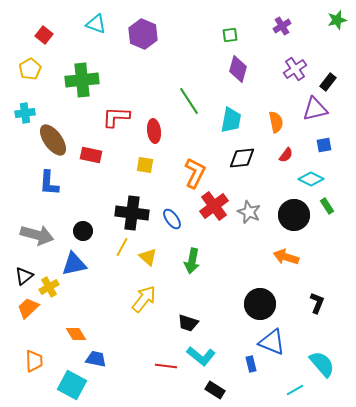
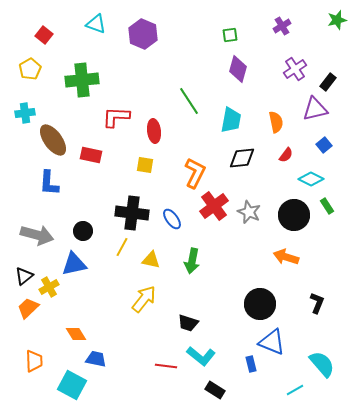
blue square at (324, 145): rotated 28 degrees counterclockwise
yellow triangle at (148, 257): moved 3 px right, 3 px down; rotated 30 degrees counterclockwise
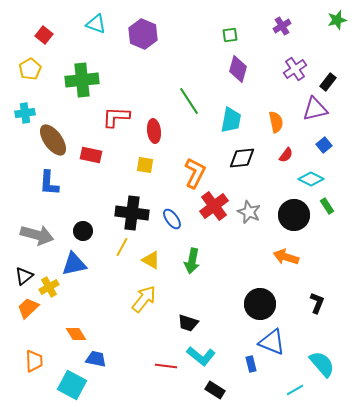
yellow triangle at (151, 260): rotated 18 degrees clockwise
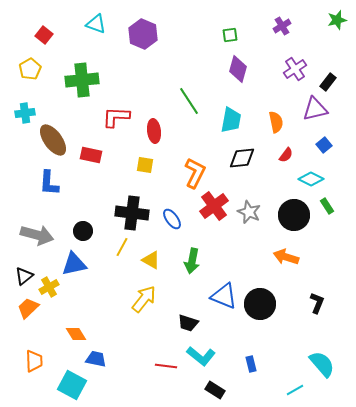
blue triangle at (272, 342): moved 48 px left, 46 px up
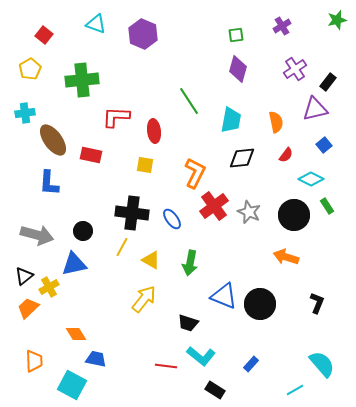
green square at (230, 35): moved 6 px right
green arrow at (192, 261): moved 2 px left, 2 px down
blue rectangle at (251, 364): rotated 56 degrees clockwise
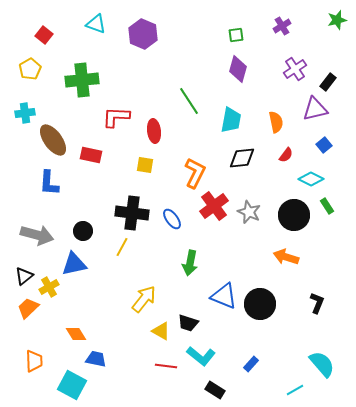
yellow triangle at (151, 260): moved 10 px right, 71 px down
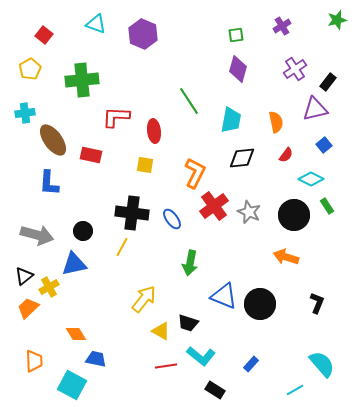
red line at (166, 366): rotated 15 degrees counterclockwise
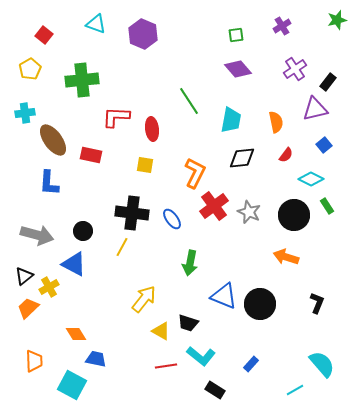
purple diamond at (238, 69): rotated 56 degrees counterclockwise
red ellipse at (154, 131): moved 2 px left, 2 px up
blue triangle at (74, 264): rotated 40 degrees clockwise
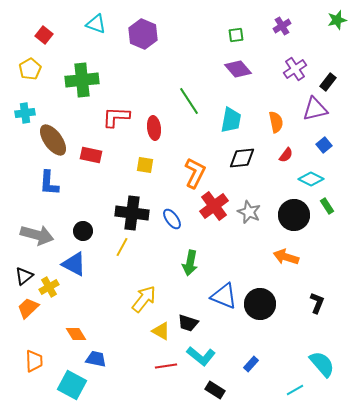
red ellipse at (152, 129): moved 2 px right, 1 px up
